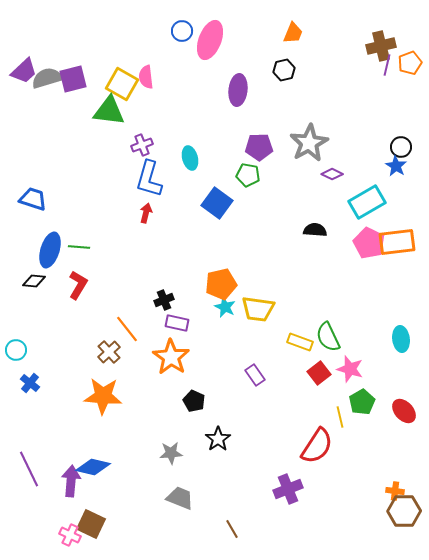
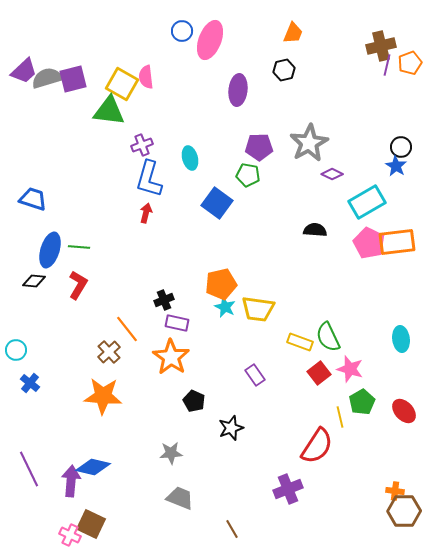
black star at (218, 439): moved 13 px right, 11 px up; rotated 15 degrees clockwise
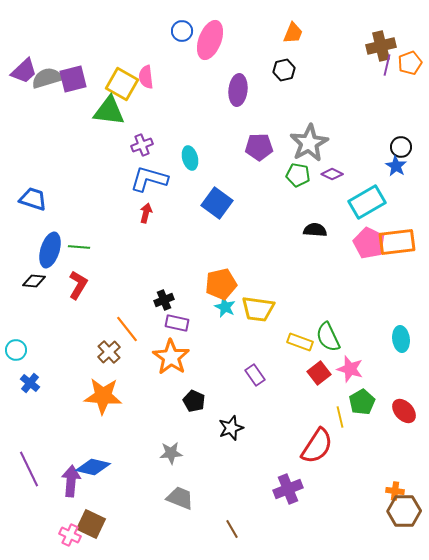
green pentagon at (248, 175): moved 50 px right
blue L-shape at (149, 179): rotated 90 degrees clockwise
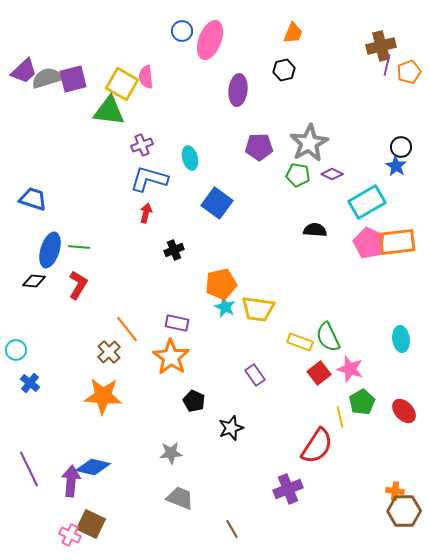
orange pentagon at (410, 63): moved 1 px left, 9 px down
black cross at (164, 300): moved 10 px right, 50 px up
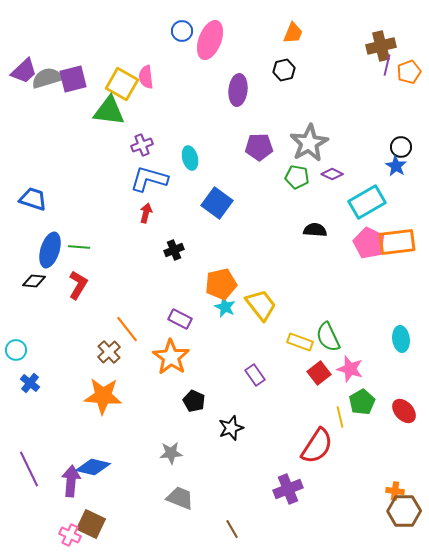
green pentagon at (298, 175): moved 1 px left, 2 px down
yellow trapezoid at (258, 309): moved 3 px right, 4 px up; rotated 136 degrees counterclockwise
purple rectangle at (177, 323): moved 3 px right, 4 px up; rotated 15 degrees clockwise
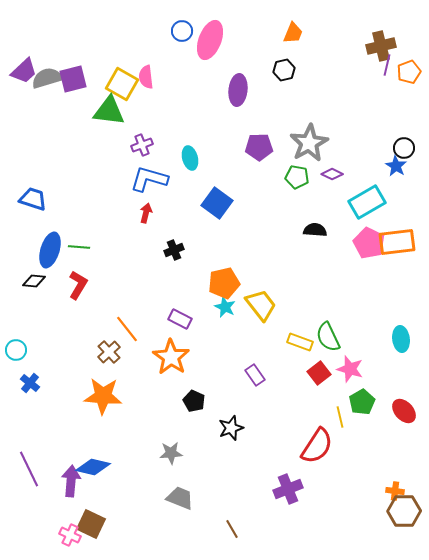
black circle at (401, 147): moved 3 px right, 1 px down
orange pentagon at (221, 284): moved 3 px right, 1 px up
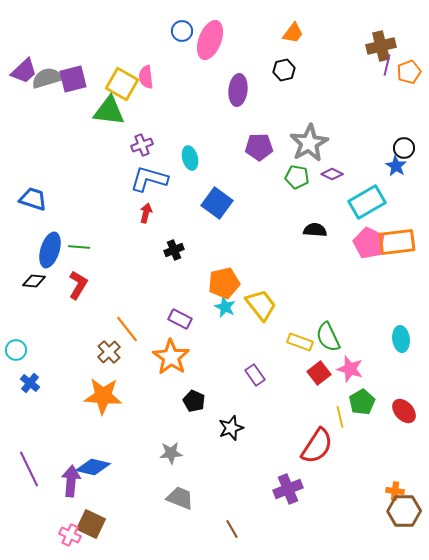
orange trapezoid at (293, 33): rotated 15 degrees clockwise
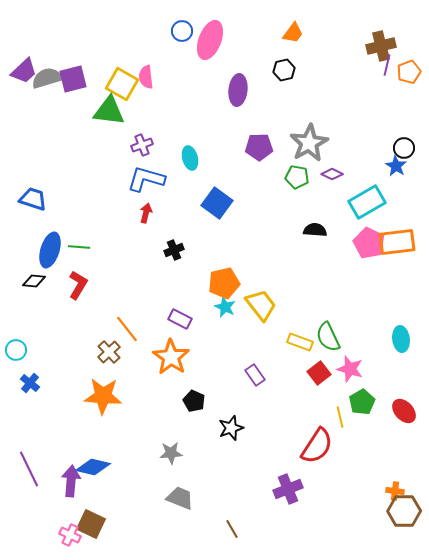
blue L-shape at (149, 179): moved 3 px left
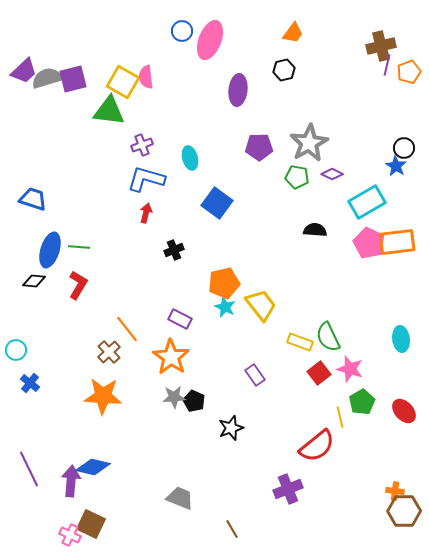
yellow square at (122, 84): moved 1 px right, 2 px up
red semicircle at (317, 446): rotated 18 degrees clockwise
gray star at (171, 453): moved 3 px right, 56 px up
